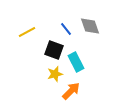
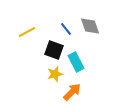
orange arrow: moved 1 px right, 1 px down
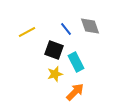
orange arrow: moved 3 px right
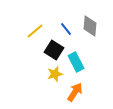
gray diamond: rotated 25 degrees clockwise
yellow line: moved 8 px right, 1 px up; rotated 12 degrees counterclockwise
black square: rotated 12 degrees clockwise
orange arrow: rotated 12 degrees counterclockwise
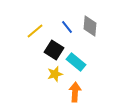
blue line: moved 1 px right, 2 px up
cyan rectangle: rotated 24 degrees counterclockwise
orange arrow: rotated 30 degrees counterclockwise
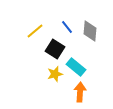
gray diamond: moved 5 px down
black square: moved 1 px right, 1 px up
cyan rectangle: moved 5 px down
orange arrow: moved 5 px right
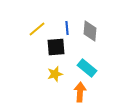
blue line: moved 1 px down; rotated 32 degrees clockwise
yellow line: moved 2 px right, 2 px up
black square: moved 1 px right, 2 px up; rotated 36 degrees counterclockwise
cyan rectangle: moved 11 px right, 1 px down
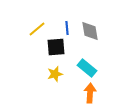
gray diamond: rotated 15 degrees counterclockwise
orange arrow: moved 10 px right, 1 px down
